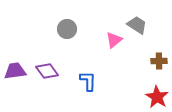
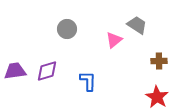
purple diamond: rotated 70 degrees counterclockwise
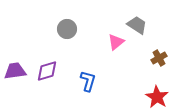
pink triangle: moved 2 px right, 2 px down
brown cross: moved 3 px up; rotated 28 degrees counterclockwise
blue L-shape: rotated 15 degrees clockwise
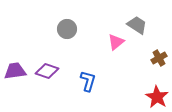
purple diamond: rotated 35 degrees clockwise
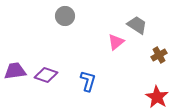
gray circle: moved 2 px left, 13 px up
brown cross: moved 3 px up
purple diamond: moved 1 px left, 4 px down
